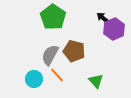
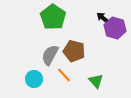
purple hexagon: moved 1 px right, 1 px up; rotated 20 degrees counterclockwise
orange line: moved 7 px right
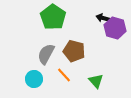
black arrow: rotated 24 degrees counterclockwise
gray semicircle: moved 4 px left, 1 px up
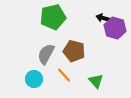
green pentagon: rotated 25 degrees clockwise
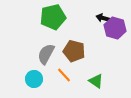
green triangle: rotated 14 degrees counterclockwise
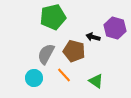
black arrow: moved 10 px left, 19 px down
cyan circle: moved 1 px up
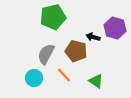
brown pentagon: moved 2 px right
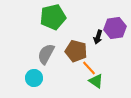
purple hexagon: rotated 25 degrees counterclockwise
black arrow: moved 5 px right; rotated 88 degrees counterclockwise
orange line: moved 25 px right, 7 px up
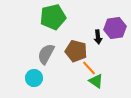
black arrow: rotated 24 degrees counterclockwise
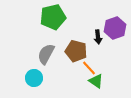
purple hexagon: rotated 10 degrees counterclockwise
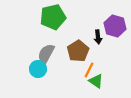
purple hexagon: moved 2 px up; rotated 25 degrees counterclockwise
brown pentagon: moved 2 px right; rotated 25 degrees clockwise
orange line: moved 2 px down; rotated 70 degrees clockwise
cyan circle: moved 4 px right, 9 px up
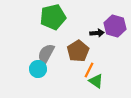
black arrow: moved 1 px left, 4 px up; rotated 88 degrees counterclockwise
